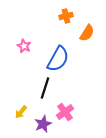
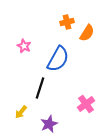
orange cross: moved 1 px right, 6 px down
black line: moved 5 px left
pink cross: moved 21 px right, 8 px up
purple star: moved 6 px right
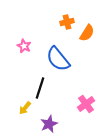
blue semicircle: rotated 112 degrees clockwise
yellow arrow: moved 4 px right, 4 px up
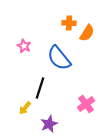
orange cross: moved 2 px right, 1 px down; rotated 16 degrees clockwise
blue semicircle: moved 1 px right, 1 px up
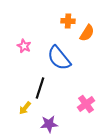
orange cross: moved 1 px left, 2 px up
purple star: rotated 18 degrees clockwise
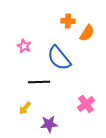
black line: moved 1 px left, 6 px up; rotated 70 degrees clockwise
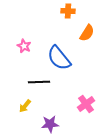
orange cross: moved 10 px up
yellow arrow: moved 2 px up
purple star: moved 1 px right
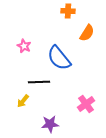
yellow arrow: moved 2 px left, 5 px up
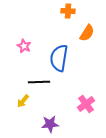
blue semicircle: rotated 48 degrees clockwise
